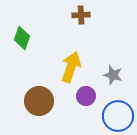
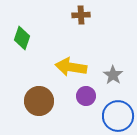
yellow arrow: rotated 100 degrees counterclockwise
gray star: rotated 18 degrees clockwise
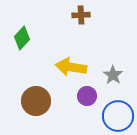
green diamond: rotated 25 degrees clockwise
purple circle: moved 1 px right
brown circle: moved 3 px left
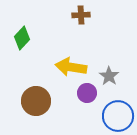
gray star: moved 4 px left, 1 px down
purple circle: moved 3 px up
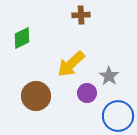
green diamond: rotated 20 degrees clockwise
yellow arrow: moved 3 px up; rotated 52 degrees counterclockwise
brown circle: moved 5 px up
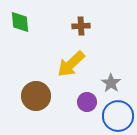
brown cross: moved 11 px down
green diamond: moved 2 px left, 16 px up; rotated 70 degrees counterclockwise
gray star: moved 2 px right, 7 px down
purple circle: moved 9 px down
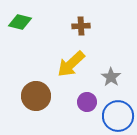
green diamond: rotated 70 degrees counterclockwise
gray star: moved 6 px up
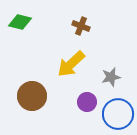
brown cross: rotated 24 degrees clockwise
gray star: rotated 24 degrees clockwise
brown circle: moved 4 px left
blue circle: moved 2 px up
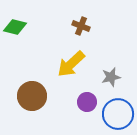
green diamond: moved 5 px left, 5 px down
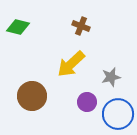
green diamond: moved 3 px right
